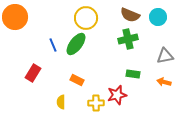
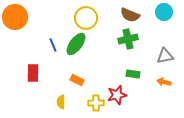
cyan circle: moved 6 px right, 5 px up
red rectangle: rotated 30 degrees counterclockwise
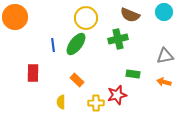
green cross: moved 10 px left
blue line: rotated 16 degrees clockwise
orange rectangle: rotated 16 degrees clockwise
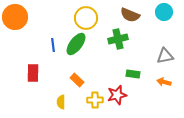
yellow cross: moved 1 px left, 3 px up
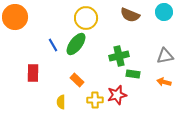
green cross: moved 1 px right, 17 px down
blue line: rotated 24 degrees counterclockwise
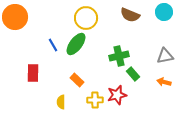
green rectangle: rotated 40 degrees clockwise
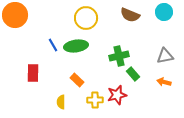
orange circle: moved 2 px up
green ellipse: moved 2 px down; rotated 45 degrees clockwise
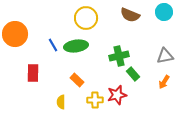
orange circle: moved 19 px down
orange arrow: rotated 72 degrees counterclockwise
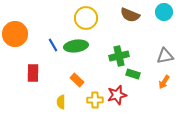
green rectangle: rotated 32 degrees counterclockwise
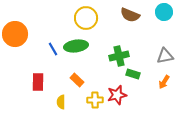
blue line: moved 4 px down
red rectangle: moved 5 px right, 9 px down
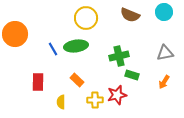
gray triangle: moved 3 px up
green rectangle: moved 1 px left, 1 px down
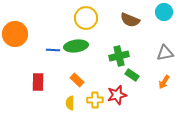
brown semicircle: moved 5 px down
blue line: moved 1 px down; rotated 56 degrees counterclockwise
green rectangle: rotated 16 degrees clockwise
yellow semicircle: moved 9 px right, 1 px down
